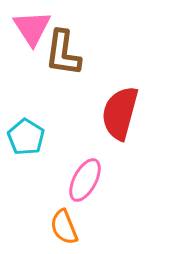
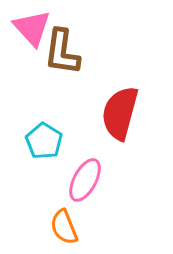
pink triangle: rotated 9 degrees counterclockwise
brown L-shape: moved 1 px left, 1 px up
cyan pentagon: moved 18 px right, 4 px down
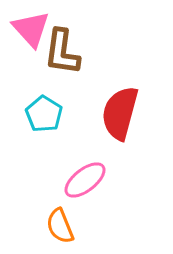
pink triangle: moved 1 px left, 1 px down
cyan pentagon: moved 27 px up
pink ellipse: rotated 24 degrees clockwise
orange semicircle: moved 4 px left, 1 px up
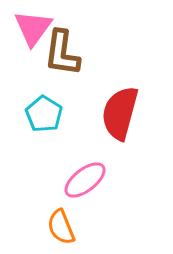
pink triangle: moved 2 px right, 1 px up; rotated 18 degrees clockwise
brown L-shape: moved 1 px down
orange semicircle: moved 1 px right, 1 px down
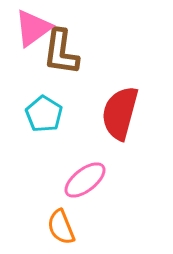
pink triangle: rotated 18 degrees clockwise
brown L-shape: moved 1 px left, 1 px up
